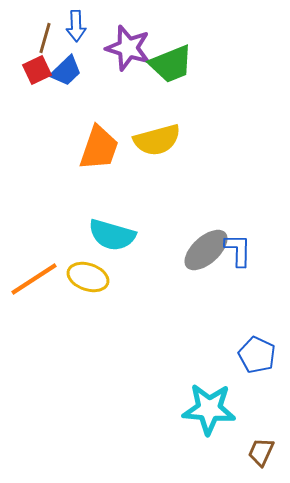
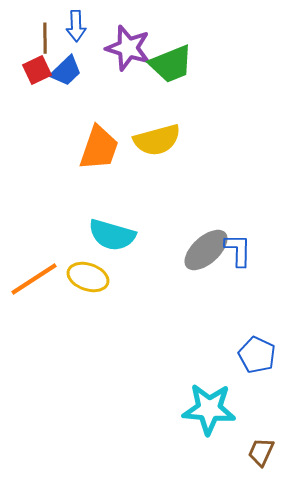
brown line: rotated 16 degrees counterclockwise
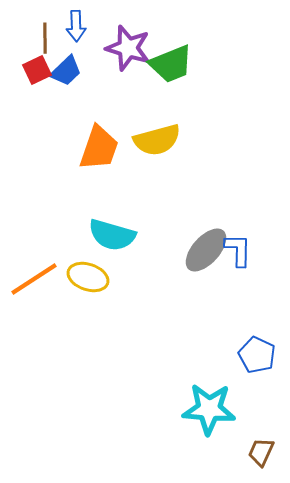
gray ellipse: rotated 6 degrees counterclockwise
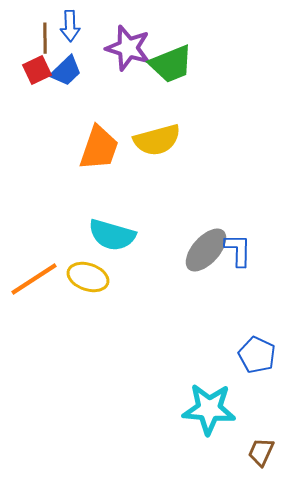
blue arrow: moved 6 px left
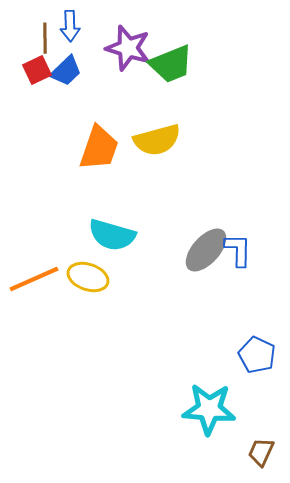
orange line: rotated 9 degrees clockwise
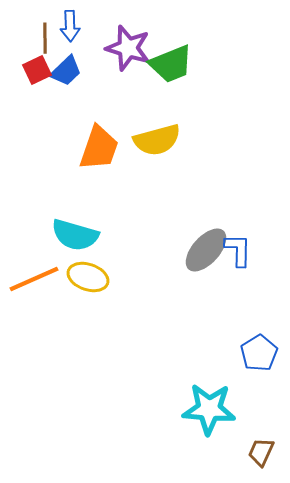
cyan semicircle: moved 37 px left
blue pentagon: moved 2 px right, 2 px up; rotated 15 degrees clockwise
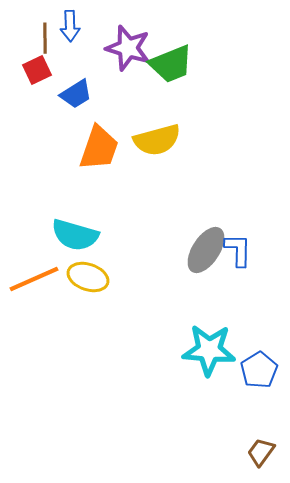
blue trapezoid: moved 10 px right, 23 px down; rotated 12 degrees clockwise
gray ellipse: rotated 9 degrees counterclockwise
blue pentagon: moved 17 px down
cyan star: moved 59 px up
brown trapezoid: rotated 12 degrees clockwise
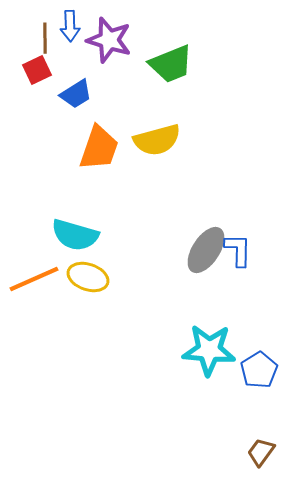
purple star: moved 19 px left, 8 px up
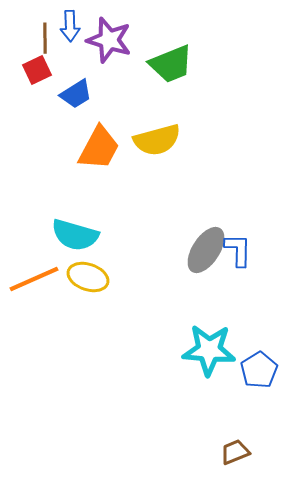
orange trapezoid: rotated 9 degrees clockwise
brown trapezoid: moved 26 px left; rotated 32 degrees clockwise
